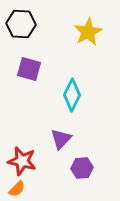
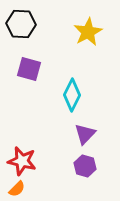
purple triangle: moved 24 px right, 5 px up
purple hexagon: moved 3 px right, 2 px up; rotated 20 degrees clockwise
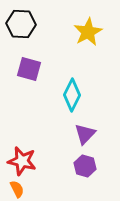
orange semicircle: rotated 72 degrees counterclockwise
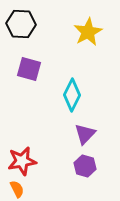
red star: rotated 24 degrees counterclockwise
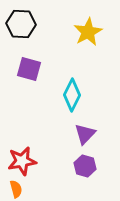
orange semicircle: moved 1 px left; rotated 12 degrees clockwise
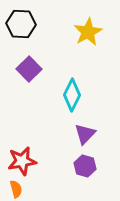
purple square: rotated 30 degrees clockwise
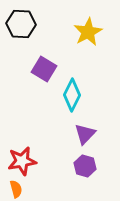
purple square: moved 15 px right; rotated 15 degrees counterclockwise
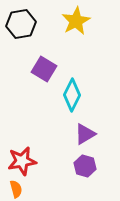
black hexagon: rotated 12 degrees counterclockwise
yellow star: moved 12 px left, 11 px up
purple triangle: rotated 15 degrees clockwise
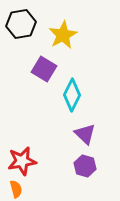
yellow star: moved 13 px left, 14 px down
purple triangle: rotated 45 degrees counterclockwise
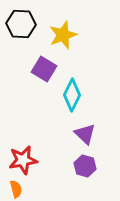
black hexagon: rotated 12 degrees clockwise
yellow star: rotated 8 degrees clockwise
red star: moved 1 px right, 1 px up
